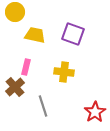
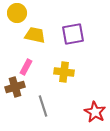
yellow circle: moved 2 px right, 1 px down
purple square: rotated 30 degrees counterclockwise
pink rectangle: rotated 14 degrees clockwise
brown cross: rotated 24 degrees clockwise
red star: rotated 10 degrees counterclockwise
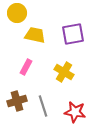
yellow cross: rotated 24 degrees clockwise
brown cross: moved 2 px right, 14 px down
red star: moved 20 px left; rotated 20 degrees counterclockwise
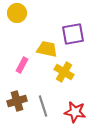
yellow trapezoid: moved 12 px right, 14 px down
pink rectangle: moved 4 px left, 2 px up
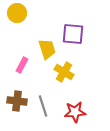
purple square: rotated 15 degrees clockwise
yellow trapezoid: rotated 60 degrees clockwise
brown cross: rotated 24 degrees clockwise
red star: rotated 15 degrees counterclockwise
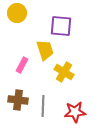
purple square: moved 12 px left, 8 px up
yellow trapezoid: moved 2 px left, 1 px down
brown cross: moved 1 px right, 1 px up
gray line: rotated 20 degrees clockwise
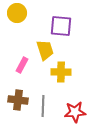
yellow cross: moved 3 px left; rotated 30 degrees counterclockwise
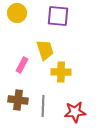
purple square: moved 3 px left, 10 px up
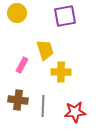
purple square: moved 7 px right; rotated 15 degrees counterclockwise
